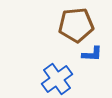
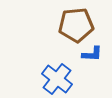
blue cross: rotated 16 degrees counterclockwise
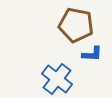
brown pentagon: rotated 16 degrees clockwise
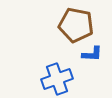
blue cross: rotated 32 degrees clockwise
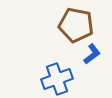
blue L-shape: rotated 40 degrees counterclockwise
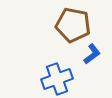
brown pentagon: moved 3 px left
